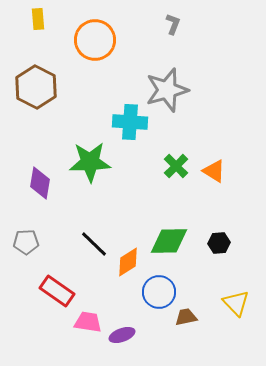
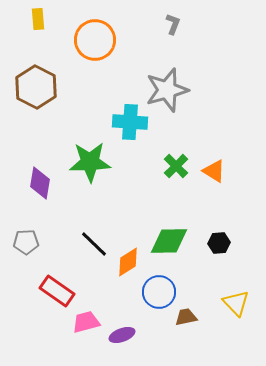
pink trapezoid: moved 2 px left; rotated 24 degrees counterclockwise
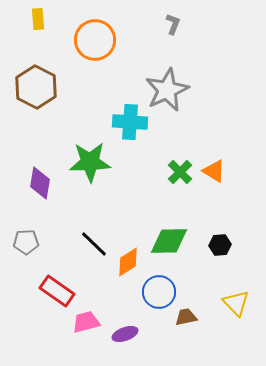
gray star: rotated 9 degrees counterclockwise
green cross: moved 4 px right, 6 px down
black hexagon: moved 1 px right, 2 px down
purple ellipse: moved 3 px right, 1 px up
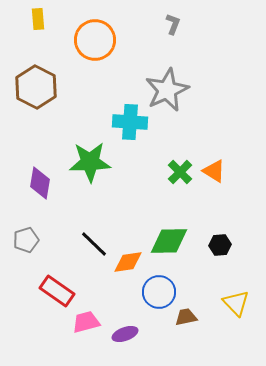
gray pentagon: moved 2 px up; rotated 15 degrees counterclockwise
orange diamond: rotated 24 degrees clockwise
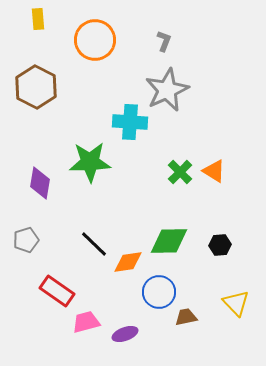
gray L-shape: moved 9 px left, 17 px down
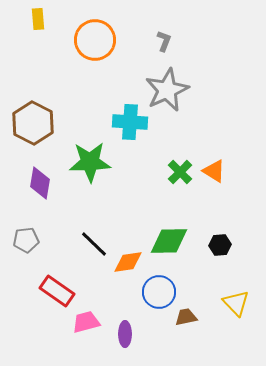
brown hexagon: moved 3 px left, 36 px down
gray pentagon: rotated 10 degrees clockwise
purple ellipse: rotated 70 degrees counterclockwise
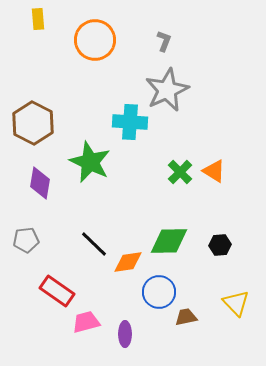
green star: rotated 27 degrees clockwise
